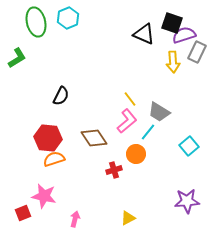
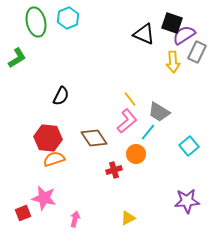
purple semicircle: rotated 15 degrees counterclockwise
pink star: moved 2 px down
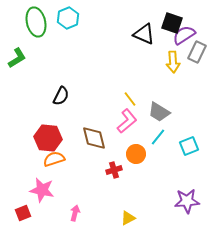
cyan line: moved 10 px right, 5 px down
brown diamond: rotated 20 degrees clockwise
cyan square: rotated 18 degrees clockwise
pink star: moved 2 px left, 8 px up
pink arrow: moved 6 px up
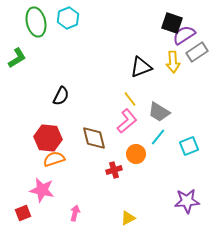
black triangle: moved 3 px left, 33 px down; rotated 45 degrees counterclockwise
gray rectangle: rotated 30 degrees clockwise
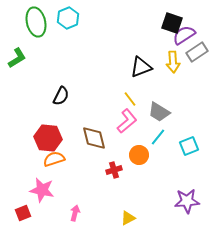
orange circle: moved 3 px right, 1 px down
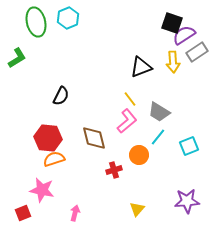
yellow triangle: moved 9 px right, 9 px up; rotated 21 degrees counterclockwise
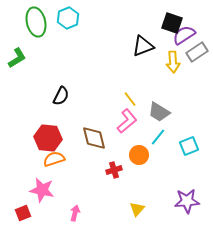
black triangle: moved 2 px right, 21 px up
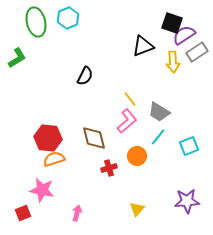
black semicircle: moved 24 px right, 20 px up
orange circle: moved 2 px left, 1 px down
red cross: moved 5 px left, 2 px up
pink arrow: moved 2 px right
